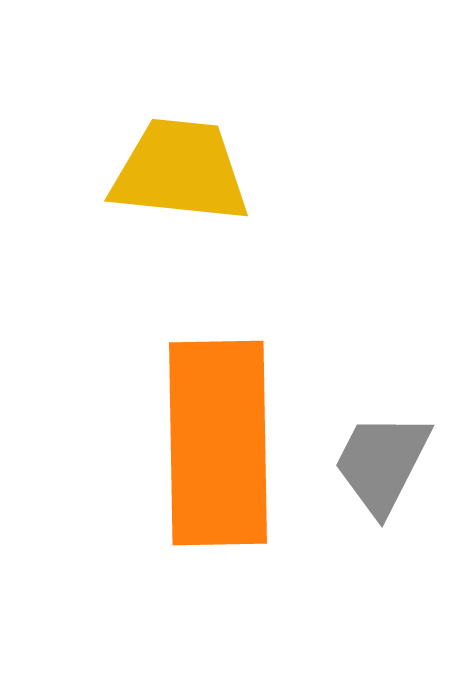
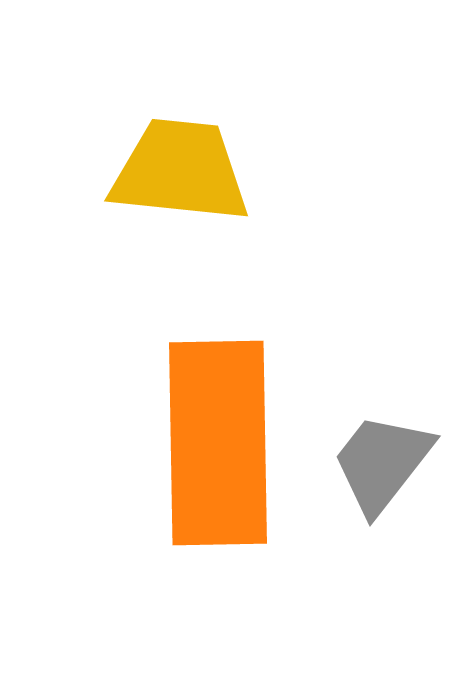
gray trapezoid: rotated 11 degrees clockwise
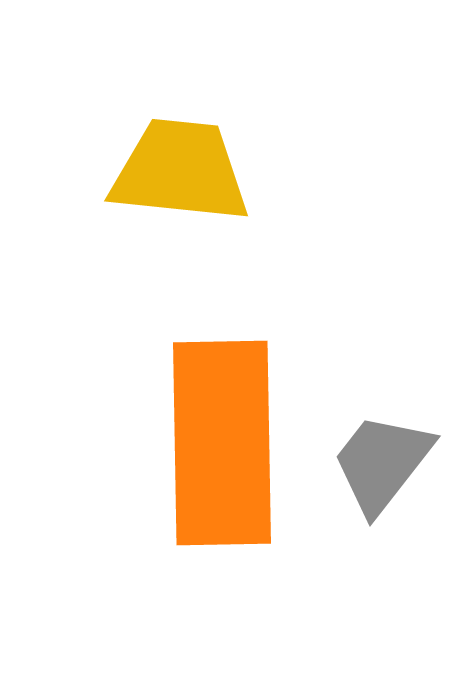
orange rectangle: moved 4 px right
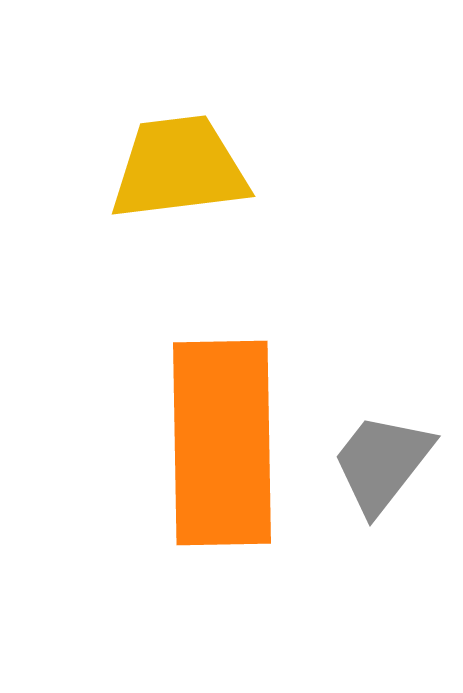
yellow trapezoid: moved 1 px left, 3 px up; rotated 13 degrees counterclockwise
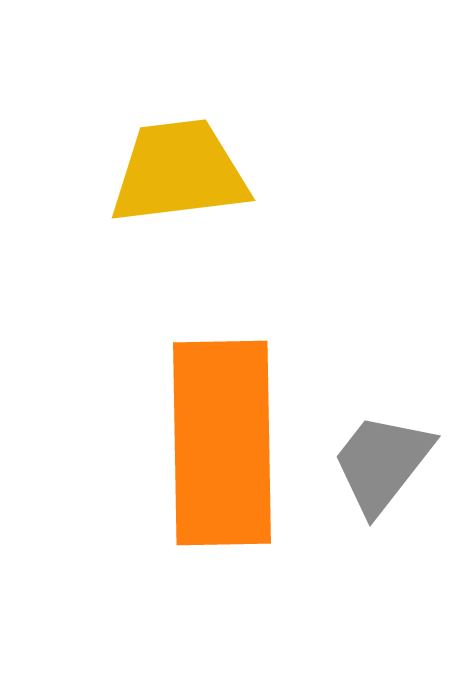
yellow trapezoid: moved 4 px down
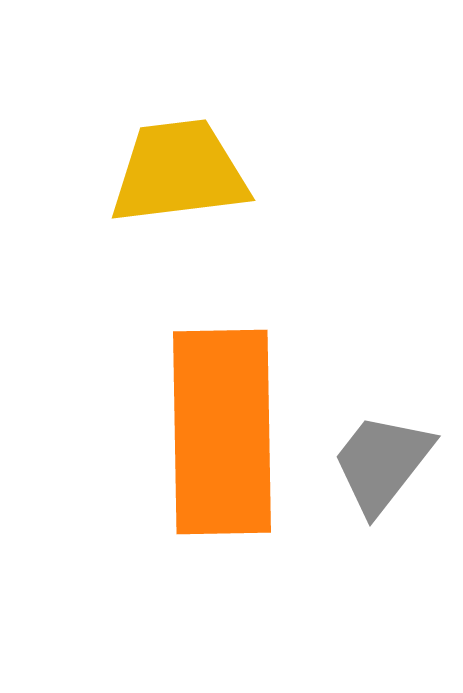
orange rectangle: moved 11 px up
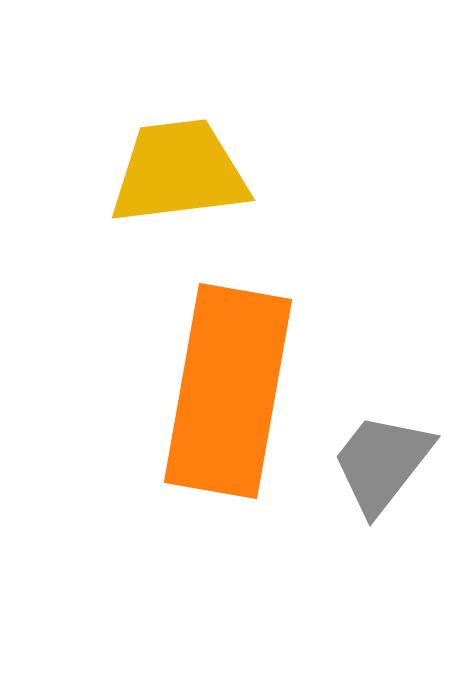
orange rectangle: moved 6 px right, 41 px up; rotated 11 degrees clockwise
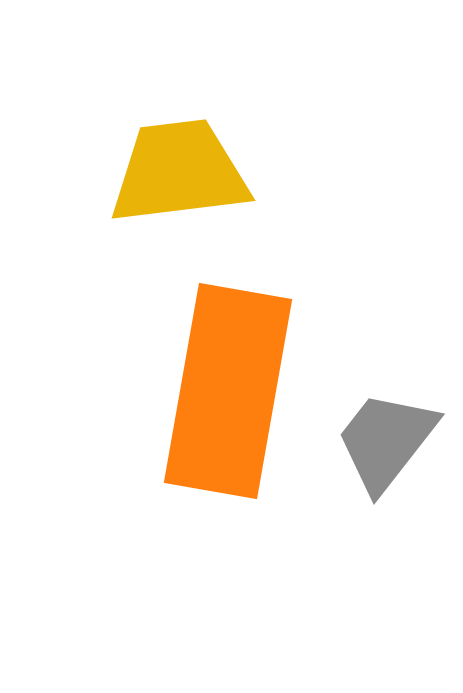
gray trapezoid: moved 4 px right, 22 px up
